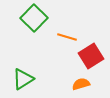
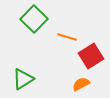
green square: moved 1 px down
orange semicircle: rotated 12 degrees counterclockwise
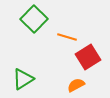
red square: moved 3 px left, 1 px down
orange semicircle: moved 5 px left, 1 px down
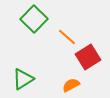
orange line: rotated 24 degrees clockwise
orange semicircle: moved 5 px left
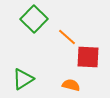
red square: rotated 35 degrees clockwise
orange semicircle: rotated 42 degrees clockwise
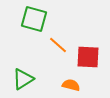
green square: rotated 28 degrees counterclockwise
orange line: moved 9 px left, 8 px down
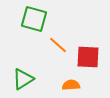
orange semicircle: rotated 18 degrees counterclockwise
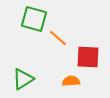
orange line: moved 7 px up
orange semicircle: moved 4 px up
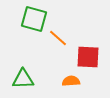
green triangle: rotated 30 degrees clockwise
